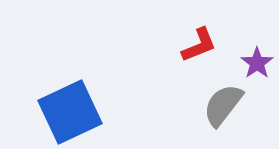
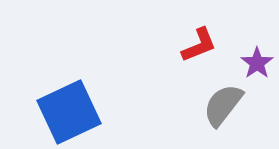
blue square: moved 1 px left
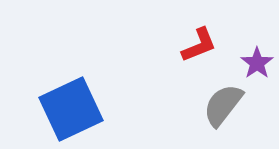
blue square: moved 2 px right, 3 px up
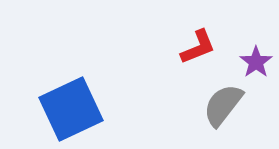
red L-shape: moved 1 px left, 2 px down
purple star: moved 1 px left, 1 px up
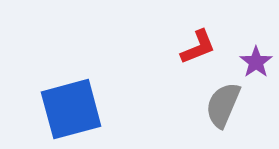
gray semicircle: rotated 15 degrees counterclockwise
blue square: rotated 10 degrees clockwise
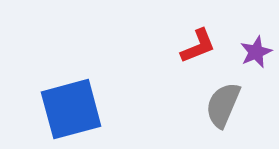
red L-shape: moved 1 px up
purple star: moved 10 px up; rotated 12 degrees clockwise
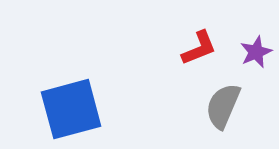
red L-shape: moved 1 px right, 2 px down
gray semicircle: moved 1 px down
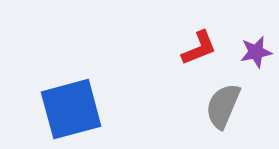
purple star: rotated 12 degrees clockwise
